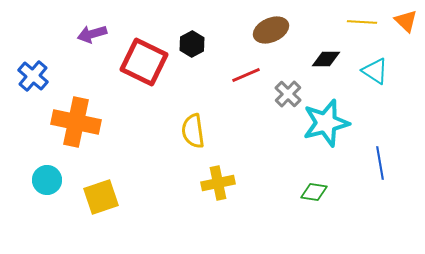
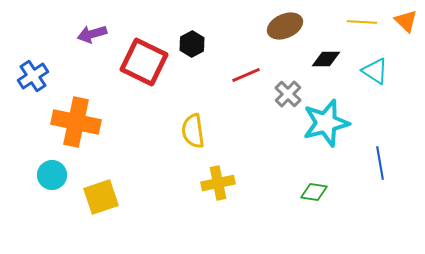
brown ellipse: moved 14 px right, 4 px up
blue cross: rotated 16 degrees clockwise
cyan circle: moved 5 px right, 5 px up
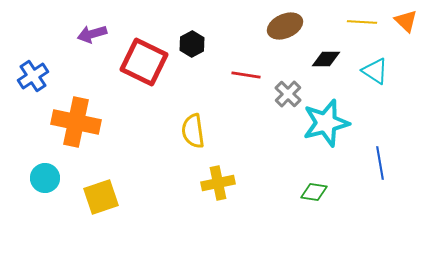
red line: rotated 32 degrees clockwise
cyan circle: moved 7 px left, 3 px down
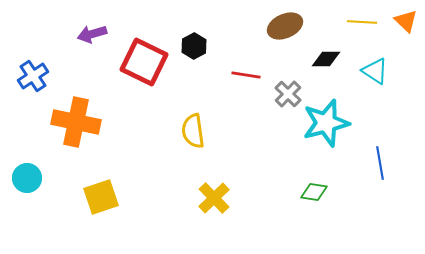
black hexagon: moved 2 px right, 2 px down
cyan circle: moved 18 px left
yellow cross: moved 4 px left, 15 px down; rotated 32 degrees counterclockwise
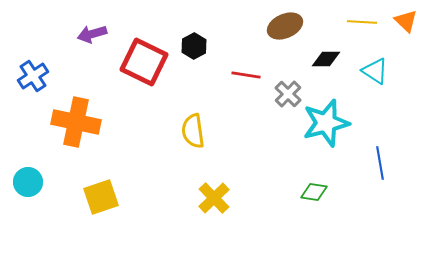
cyan circle: moved 1 px right, 4 px down
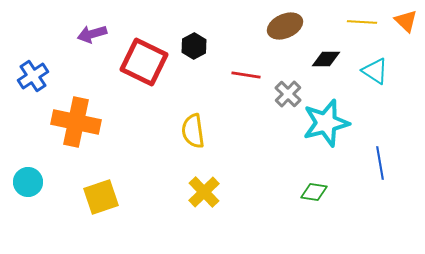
yellow cross: moved 10 px left, 6 px up
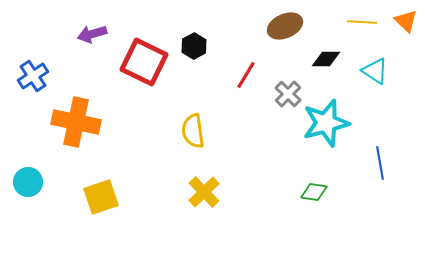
red line: rotated 68 degrees counterclockwise
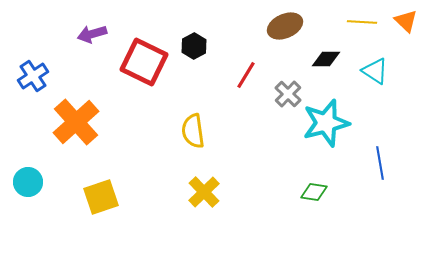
orange cross: rotated 36 degrees clockwise
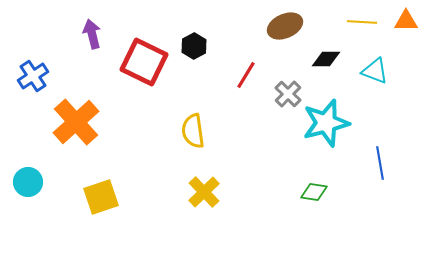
orange triangle: rotated 45 degrees counterclockwise
purple arrow: rotated 92 degrees clockwise
cyan triangle: rotated 12 degrees counterclockwise
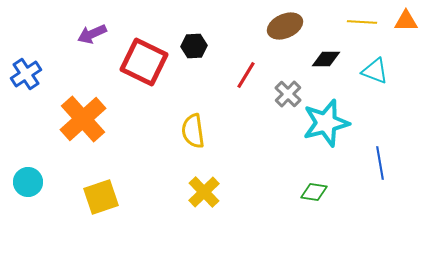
purple arrow: rotated 100 degrees counterclockwise
black hexagon: rotated 25 degrees clockwise
blue cross: moved 7 px left, 2 px up
orange cross: moved 7 px right, 3 px up
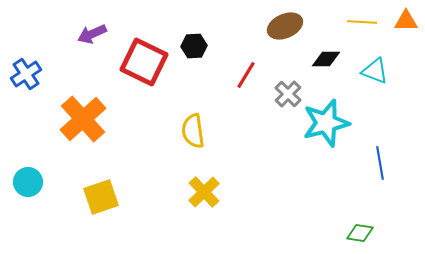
green diamond: moved 46 px right, 41 px down
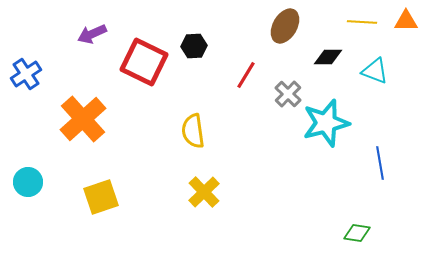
brown ellipse: rotated 36 degrees counterclockwise
black diamond: moved 2 px right, 2 px up
green diamond: moved 3 px left
